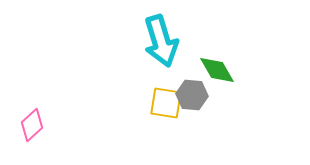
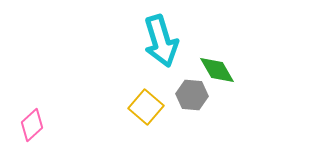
yellow square: moved 20 px left, 4 px down; rotated 32 degrees clockwise
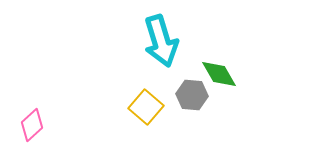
green diamond: moved 2 px right, 4 px down
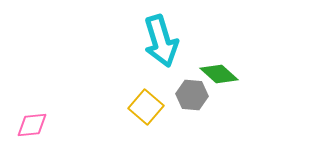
green diamond: rotated 18 degrees counterclockwise
pink diamond: rotated 36 degrees clockwise
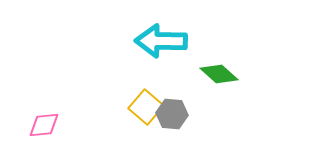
cyan arrow: rotated 108 degrees clockwise
gray hexagon: moved 20 px left, 19 px down
pink diamond: moved 12 px right
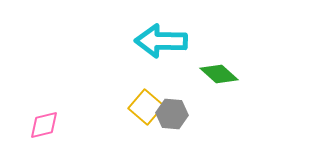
pink diamond: rotated 8 degrees counterclockwise
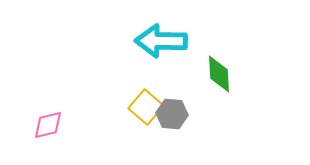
green diamond: rotated 45 degrees clockwise
pink diamond: moved 4 px right
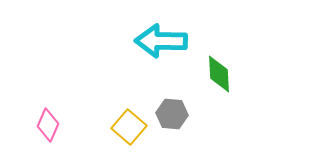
yellow square: moved 17 px left, 20 px down
pink diamond: rotated 52 degrees counterclockwise
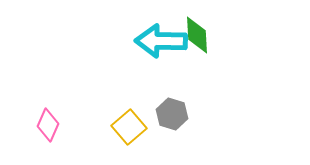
green diamond: moved 22 px left, 39 px up
gray hexagon: rotated 12 degrees clockwise
yellow square: rotated 8 degrees clockwise
